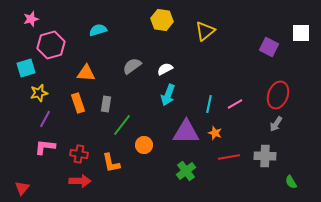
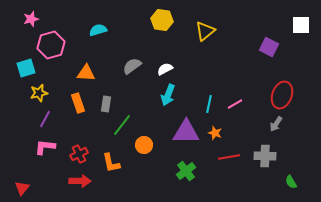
white square: moved 8 px up
red ellipse: moved 4 px right
red cross: rotated 36 degrees counterclockwise
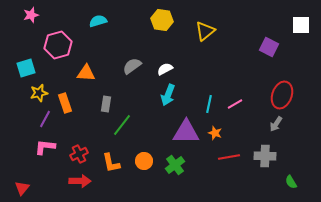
pink star: moved 4 px up
cyan semicircle: moved 9 px up
pink hexagon: moved 7 px right
orange rectangle: moved 13 px left
orange circle: moved 16 px down
green cross: moved 11 px left, 6 px up
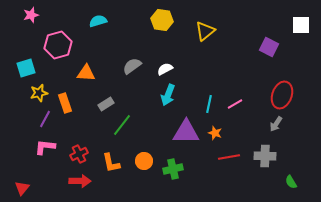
gray rectangle: rotated 49 degrees clockwise
green cross: moved 2 px left, 4 px down; rotated 24 degrees clockwise
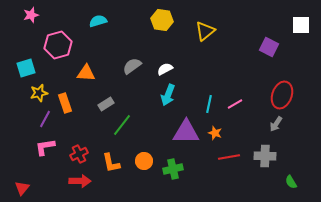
pink L-shape: rotated 15 degrees counterclockwise
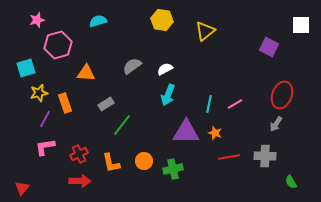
pink star: moved 6 px right, 5 px down
